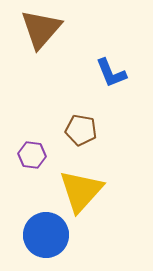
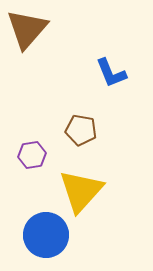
brown triangle: moved 14 px left
purple hexagon: rotated 16 degrees counterclockwise
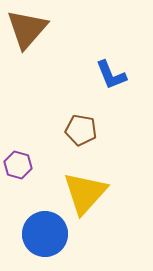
blue L-shape: moved 2 px down
purple hexagon: moved 14 px left, 10 px down; rotated 24 degrees clockwise
yellow triangle: moved 4 px right, 2 px down
blue circle: moved 1 px left, 1 px up
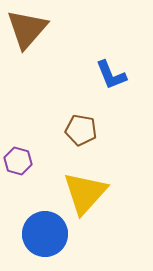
purple hexagon: moved 4 px up
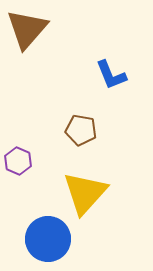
purple hexagon: rotated 8 degrees clockwise
blue circle: moved 3 px right, 5 px down
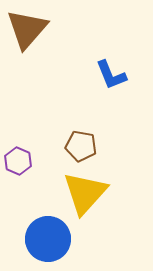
brown pentagon: moved 16 px down
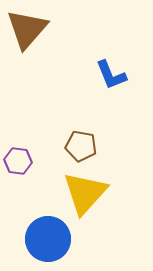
purple hexagon: rotated 16 degrees counterclockwise
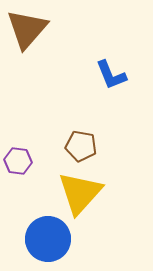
yellow triangle: moved 5 px left
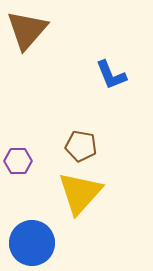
brown triangle: moved 1 px down
purple hexagon: rotated 8 degrees counterclockwise
blue circle: moved 16 px left, 4 px down
